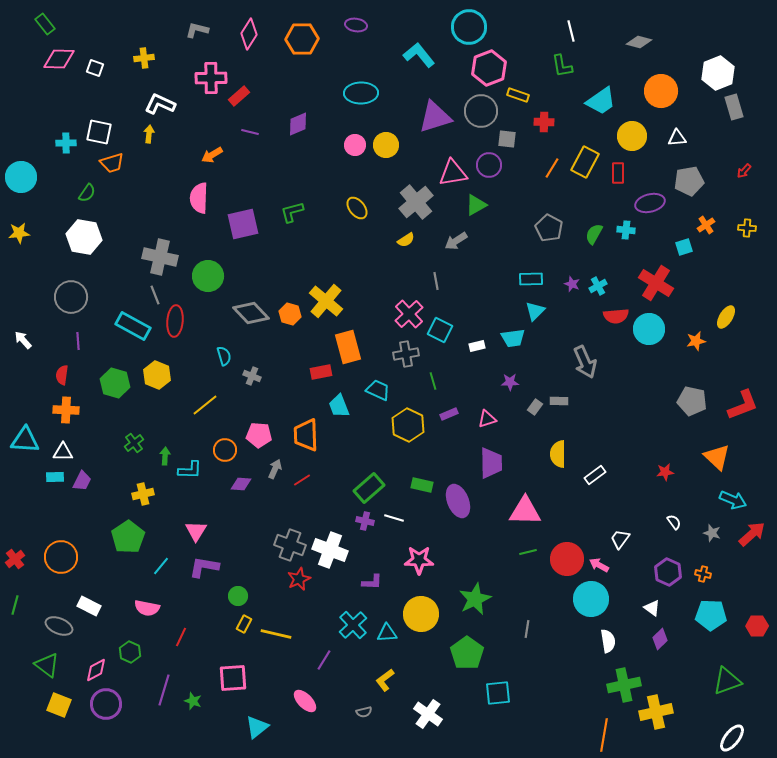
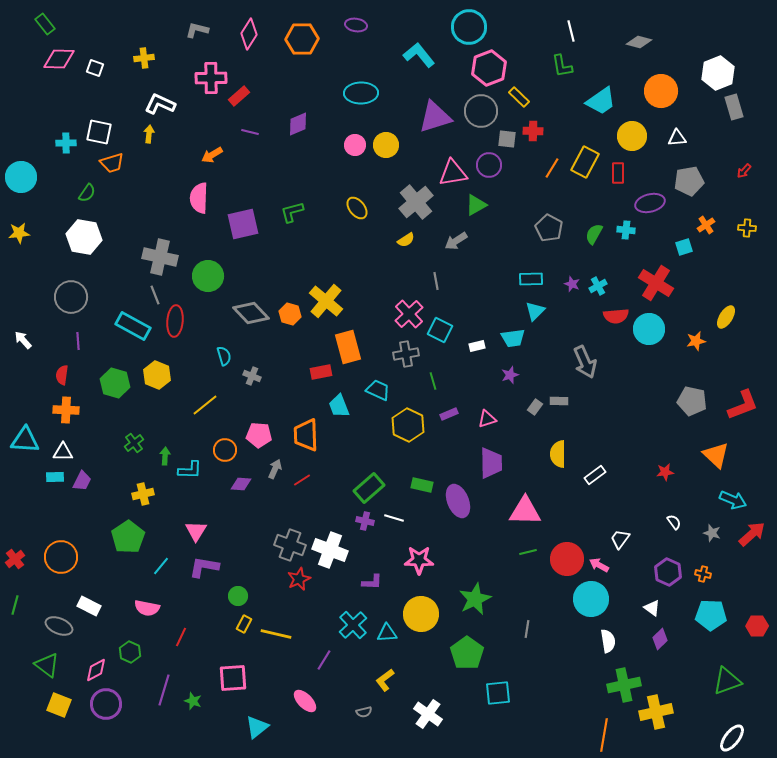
yellow rectangle at (518, 95): moved 1 px right, 2 px down; rotated 25 degrees clockwise
red cross at (544, 122): moved 11 px left, 9 px down
purple star at (510, 382): moved 7 px up; rotated 18 degrees counterclockwise
orange triangle at (717, 457): moved 1 px left, 2 px up
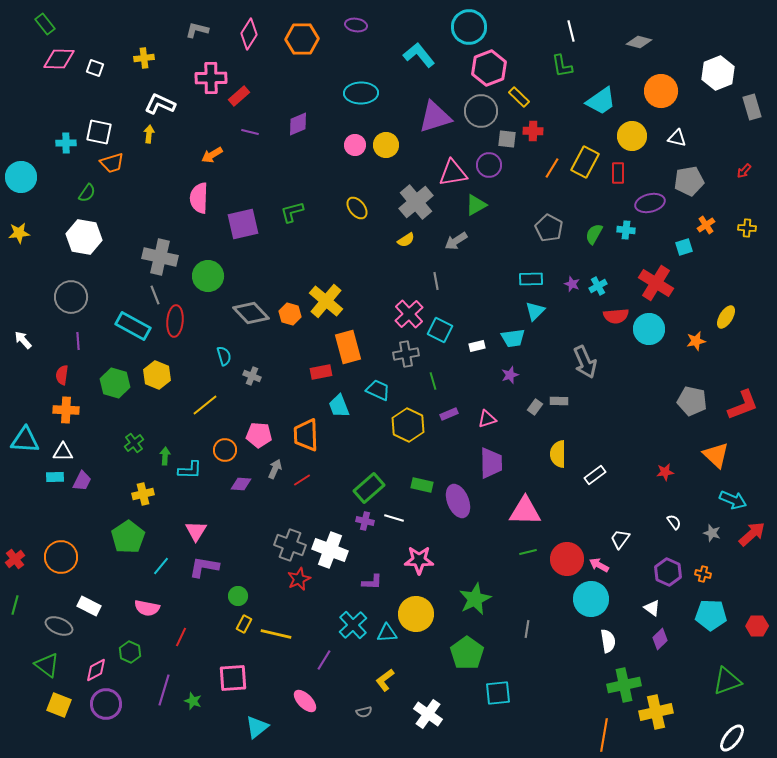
gray rectangle at (734, 107): moved 18 px right
white triangle at (677, 138): rotated 18 degrees clockwise
yellow circle at (421, 614): moved 5 px left
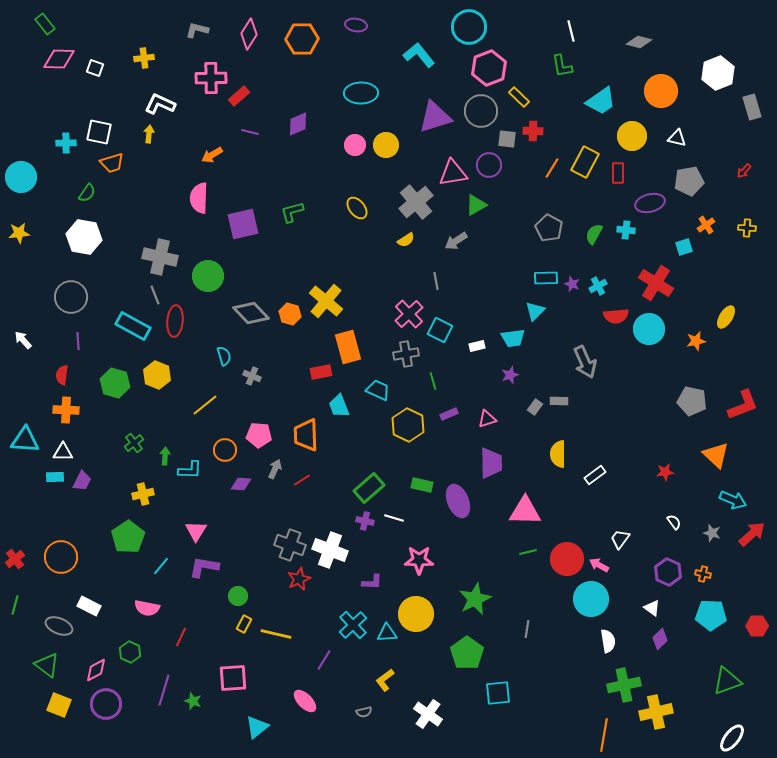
cyan rectangle at (531, 279): moved 15 px right, 1 px up
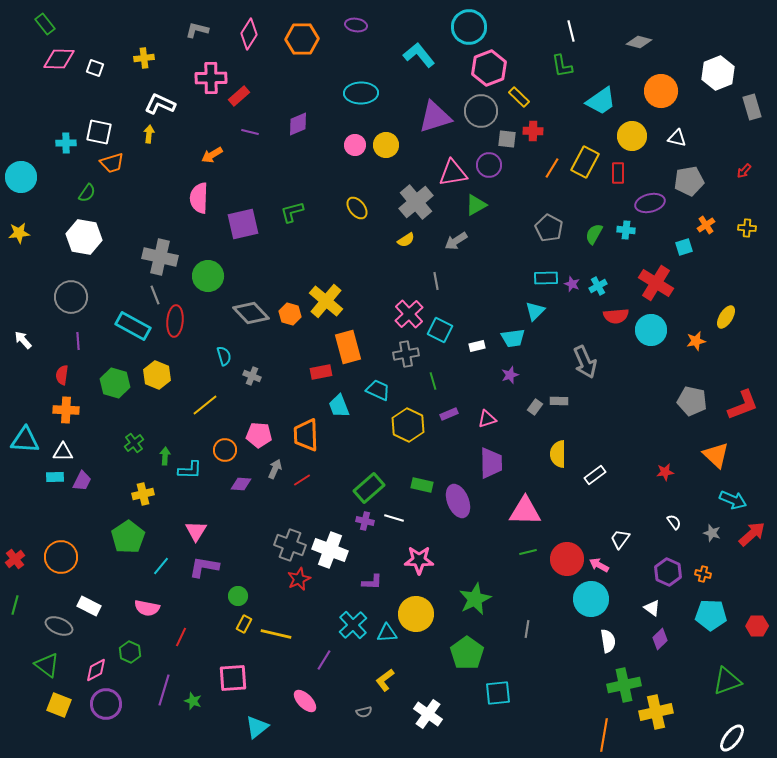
cyan circle at (649, 329): moved 2 px right, 1 px down
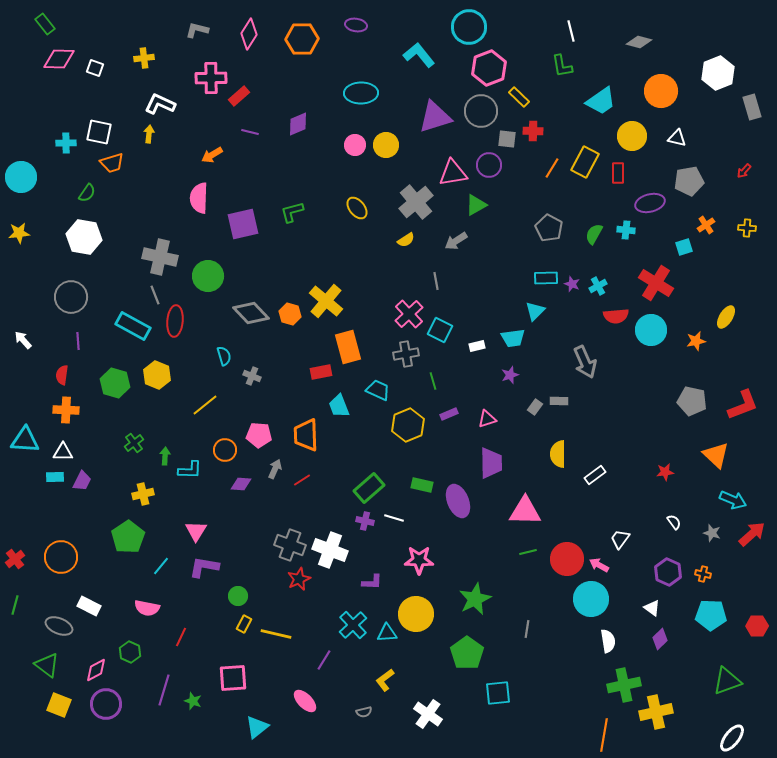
yellow hexagon at (408, 425): rotated 12 degrees clockwise
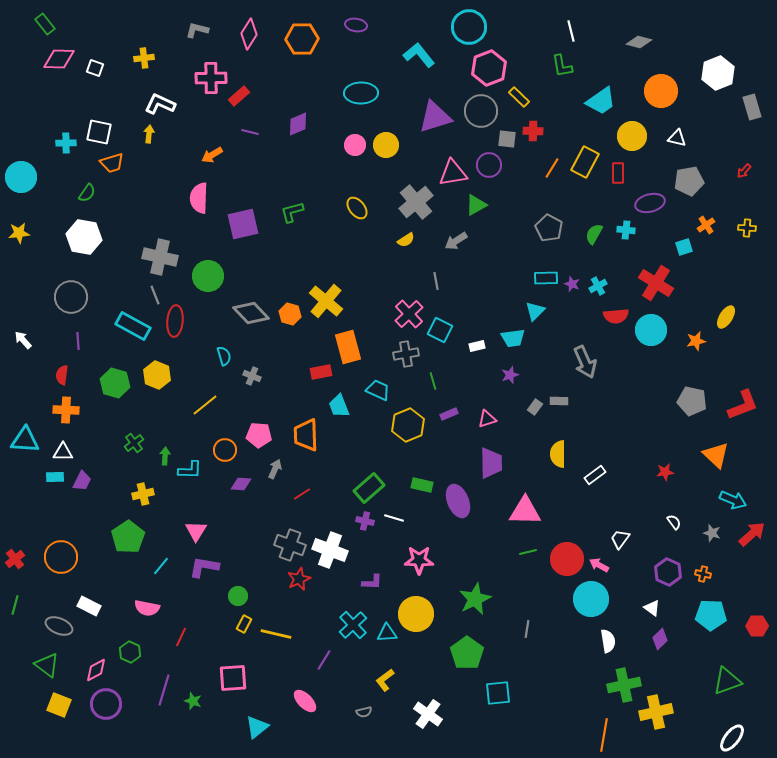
red line at (302, 480): moved 14 px down
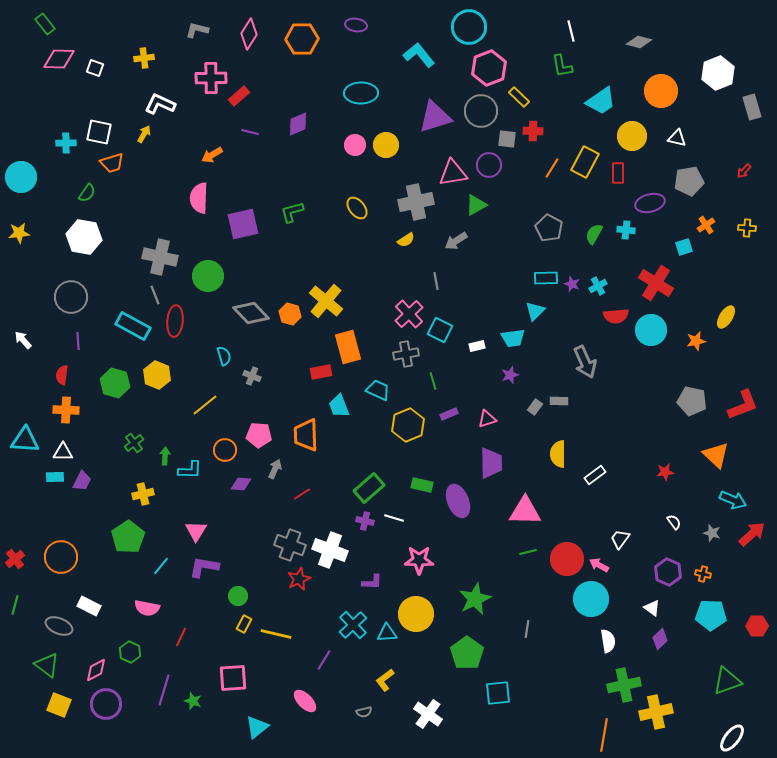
yellow arrow at (149, 134): moved 5 px left; rotated 24 degrees clockwise
gray cross at (416, 202): rotated 28 degrees clockwise
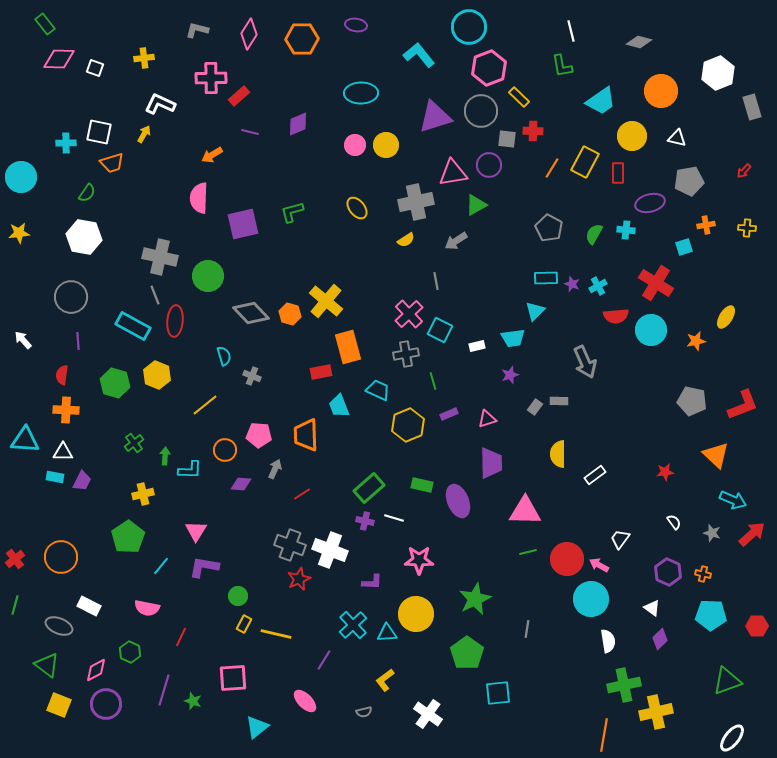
orange cross at (706, 225): rotated 24 degrees clockwise
cyan rectangle at (55, 477): rotated 12 degrees clockwise
